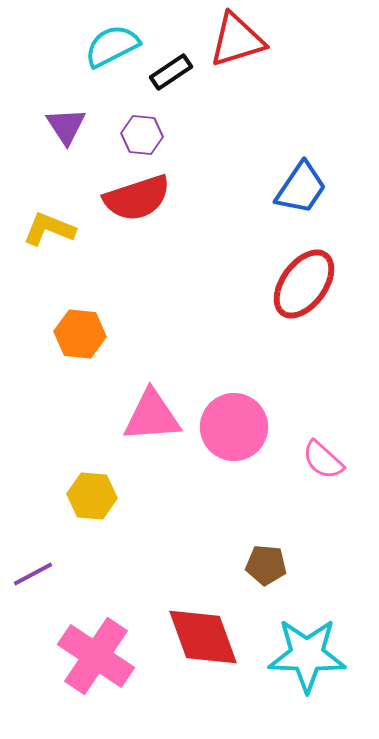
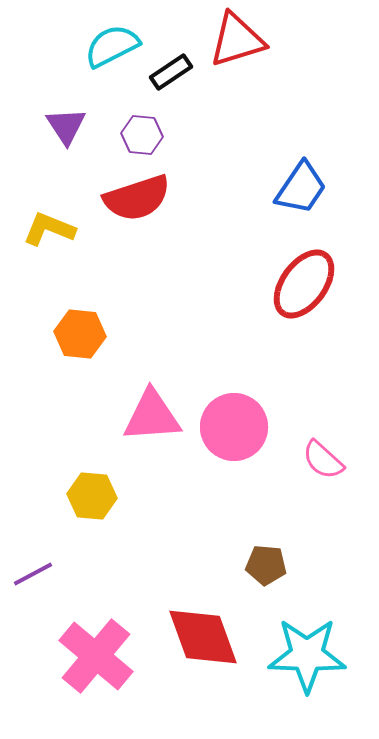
pink cross: rotated 6 degrees clockwise
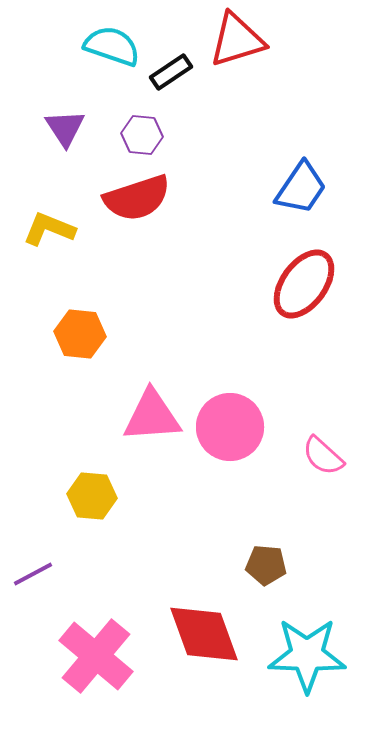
cyan semicircle: rotated 46 degrees clockwise
purple triangle: moved 1 px left, 2 px down
pink circle: moved 4 px left
pink semicircle: moved 4 px up
red diamond: moved 1 px right, 3 px up
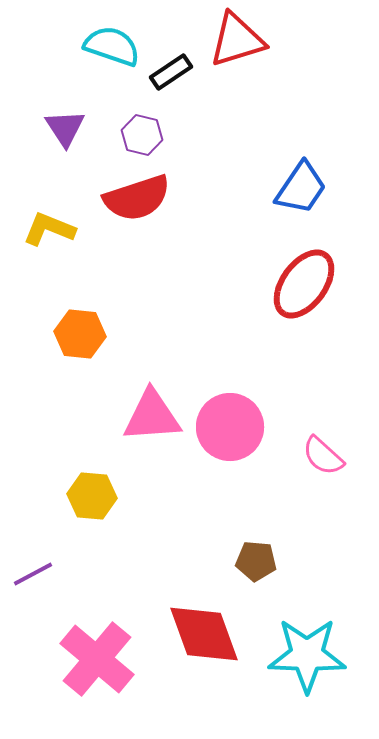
purple hexagon: rotated 9 degrees clockwise
brown pentagon: moved 10 px left, 4 px up
pink cross: moved 1 px right, 3 px down
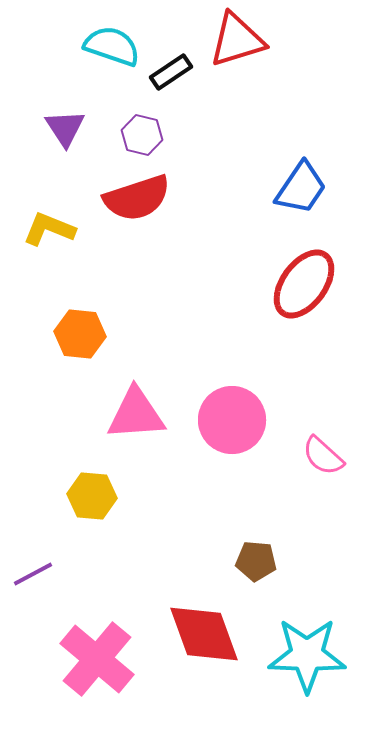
pink triangle: moved 16 px left, 2 px up
pink circle: moved 2 px right, 7 px up
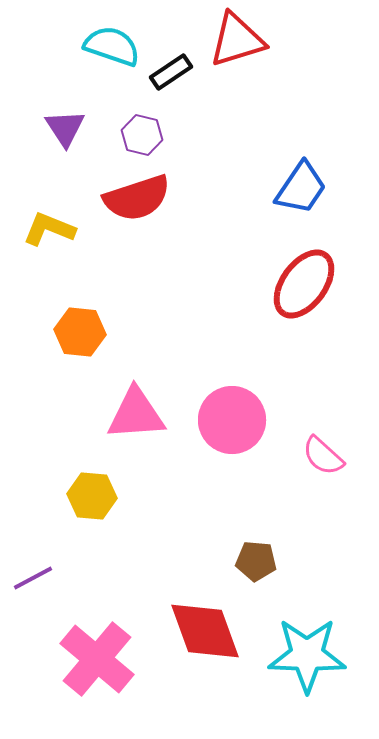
orange hexagon: moved 2 px up
purple line: moved 4 px down
red diamond: moved 1 px right, 3 px up
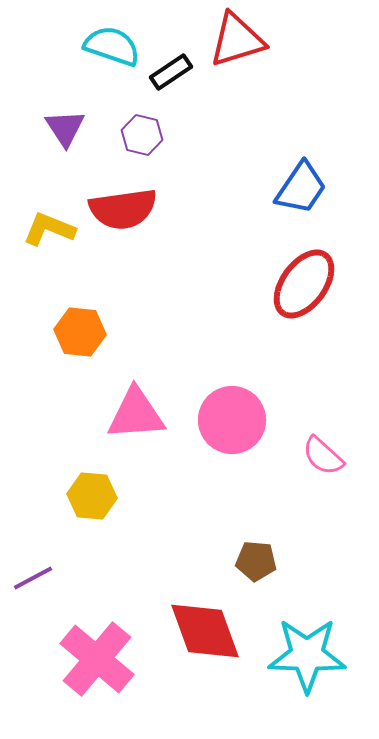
red semicircle: moved 14 px left, 11 px down; rotated 10 degrees clockwise
